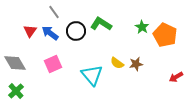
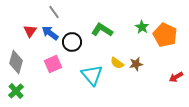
green L-shape: moved 1 px right, 6 px down
black circle: moved 4 px left, 11 px down
gray diamond: moved 1 px right, 1 px up; rotated 45 degrees clockwise
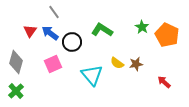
orange pentagon: moved 2 px right
red arrow: moved 12 px left, 5 px down; rotated 72 degrees clockwise
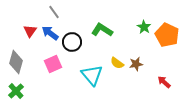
green star: moved 2 px right
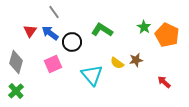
brown star: moved 4 px up
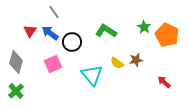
green L-shape: moved 4 px right, 1 px down
